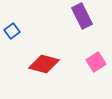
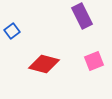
pink square: moved 2 px left, 1 px up; rotated 12 degrees clockwise
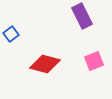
blue square: moved 1 px left, 3 px down
red diamond: moved 1 px right
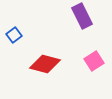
blue square: moved 3 px right, 1 px down
pink square: rotated 12 degrees counterclockwise
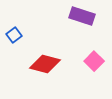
purple rectangle: rotated 45 degrees counterclockwise
pink square: rotated 12 degrees counterclockwise
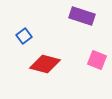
blue square: moved 10 px right, 1 px down
pink square: moved 3 px right, 1 px up; rotated 24 degrees counterclockwise
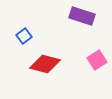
pink square: rotated 36 degrees clockwise
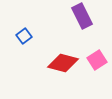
purple rectangle: rotated 45 degrees clockwise
red diamond: moved 18 px right, 1 px up
